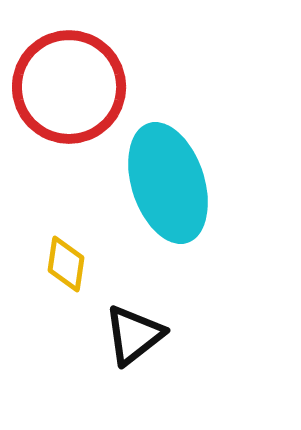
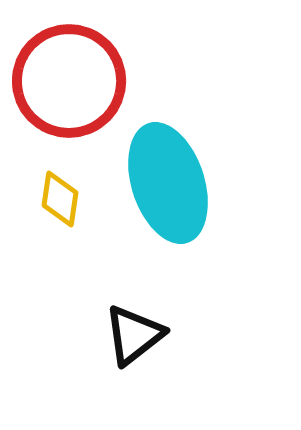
red circle: moved 6 px up
yellow diamond: moved 6 px left, 65 px up
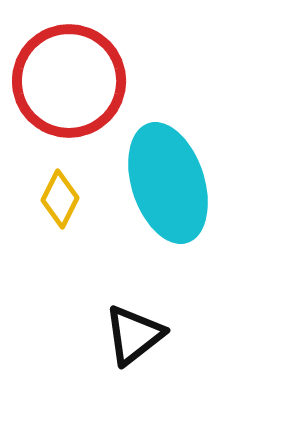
yellow diamond: rotated 18 degrees clockwise
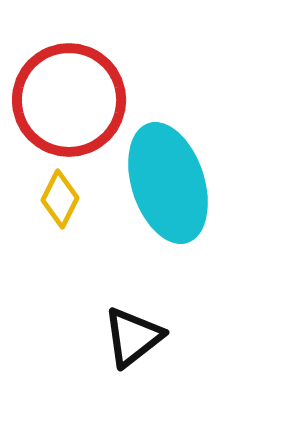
red circle: moved 19 px down
black triangle: moved 1 px left, 2 px down
